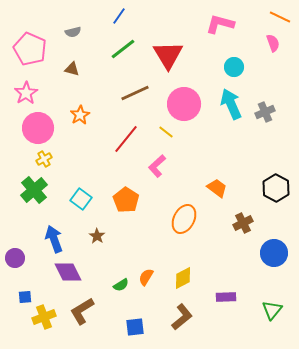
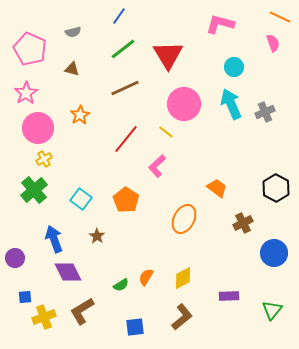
brown line at (135, 93): moved 10 px left, 5 px up
purple rectangle at (226, 297): moved 3 px right, 1 px up
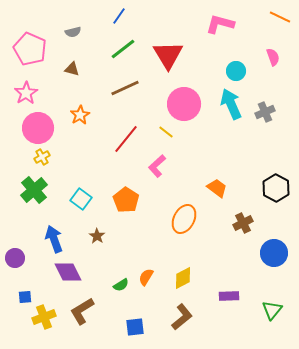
pink semicircle at (273, 43): moved 14 px down
cyan circle at (234, 67): moved 2 px right, 4 px down
yellow cross at (44, 159): moved 2 px left, 2 px up
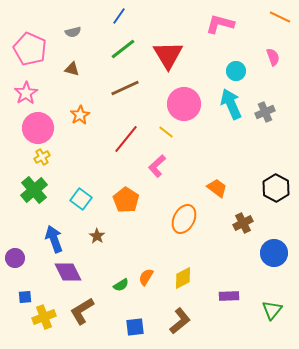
brown L-shape at (182, 317): moved 2 px left, 4 px down
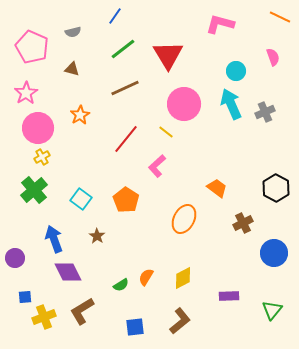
blue line at (119, 16): moved 4 px left
pink pentagon at (30, 49): moved 2 px right, 2 px up
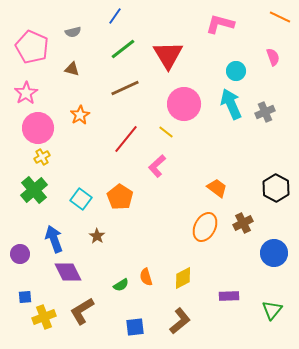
orange pentagon at (126, 200): moved 6 px left, 3 px up
orange ellipse at (184, 219): moved 21 px right, 8 px down
purple circle at (15, 258): moved 5 px right, 4 px up
orange semicircle at (146, 277): rotated 48 degrees counterclockwise
